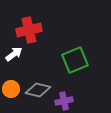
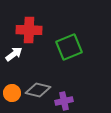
red cross: rotated 15 degrees clockwise
green square: moved 6 px left, 13 px up
orange circle: moved 1 px right, 4 px down
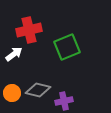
red cross: rotated 15 degrees counterclockwise
green square: moved 2 px left
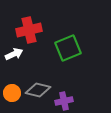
green square: moved 1 px right, 1 px down
white arrow: rotated 12 degrees clockwise
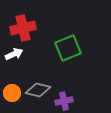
red cross: moved 6 px left, 2 px up
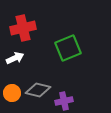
white arrow: moved 1 px right, 4 px down
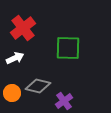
red cross: rotated 25 degrees counterclockwise
green square: rotated 24 degrees clockwise
gray diamond: moved 4 px up
purple cross: rotated 24 degrees counterclockwise
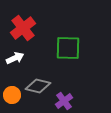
orange circle: moved 2 px down
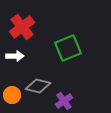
red cross: moved 1 px left, 1 px up
green square: rotated 24 degrees counterclockwise
white arrow: moved 2 px up; rotated 24 degrees clockwise
